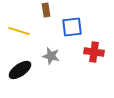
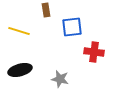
gray star: moved 9 px right, 23 px down
black ellipse: rotated 20 degrees clockwise
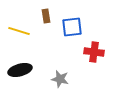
brown rectangle: moved 6 px down
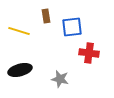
red cross: moved 5 px left, 1 px down
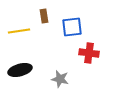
brown rectangle: moved 2 px left
yellow line: rotated 25 degrees counterclockwise
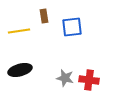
red cross: moved 27 px down
gray star: moved 5 px right, 1 px up
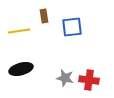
black ellipse: moved 1 px right, 1 px up
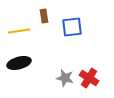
black ellipse: moved 2 px left, 6 px up
red cross: moved 2 px up; rotated 24 degrees clockwise
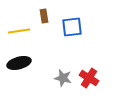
gray star: moved 2 px left
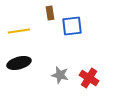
brown rectangle: moved 6 px right, 3 px up
blue square: moved 1 px up
gray star: moved 3 px left, 3 px up
